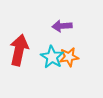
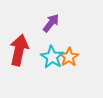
purple arrow: moved 11 px left, 3 px up; rotated 132 degrees clockwise
orange star: rotated 24 degrees counterclockwise
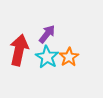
purple arrow: moved 4 px left, 11 px down
cyan star: moved 5 px left
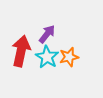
red arrow: moved 2 px right, 1 px down
orange star: rotated 18 degrees clockwise
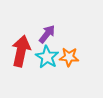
orange star: rotated 18 degrees clockwise
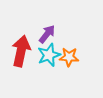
cyan star: moved 2 px right, 2 px up; rotated 20 degrees clockwise
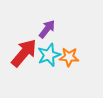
purple arrow: moved 5 px up
red arrow: moved 3 px right, 2 px down; rotated 28 degrees clockwise
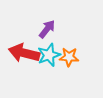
red arrow: rotated 116 degrees counterclockwise
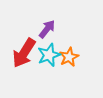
red arrow: rotated 72 degrees counterclockwise
orange star: rotated 30 degrees counterclockwise
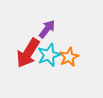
red arrow: moved 4 px right
